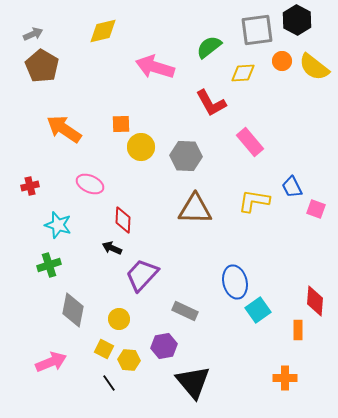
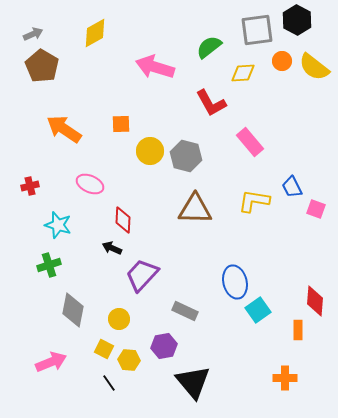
yellow diamond at (103, 31): moved 8 px left, 2 px down; rotated 16 degrees counterclockwise
yellow circle at (141, 147): moved 9 px right, 4 px down
gray hexagon at (186, 156): rotated 12 degrees clockwise
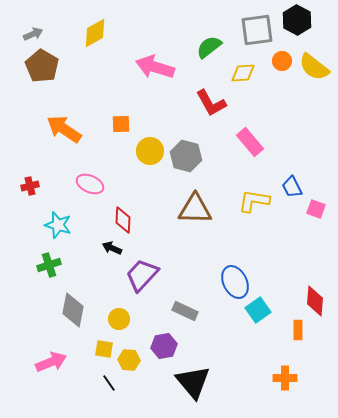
blue ellipse at (235, 282): rotated 12 degrees counterclockwise
yellow square at (104, 349): rotated 18 degrees counterclockwise
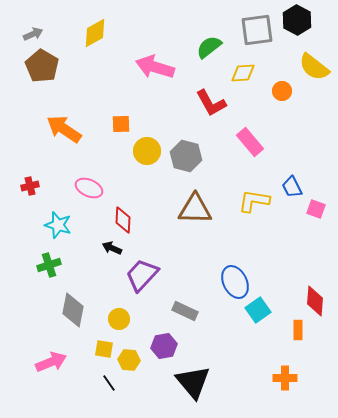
orange circle at (282, 61): moved 30 px down
yellow circle at (150, 151): moved 3 px left
pink ellipse at (90, 184): moved 1 px left, 4 px down
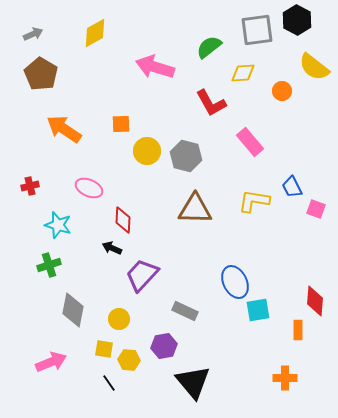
brown pentagon at (42, 66): moved 1 px left, 8 px down
cyan square at (258, 310): rotated 25 degrees clockwise
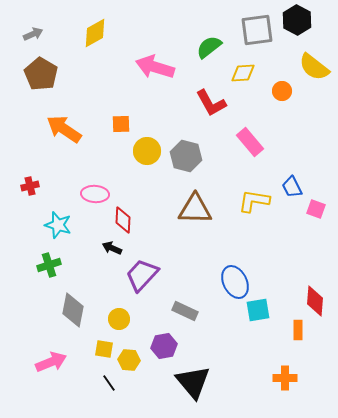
pink ellipse at (89, 188): moved 6 px right, 6 px down; rotated 20 degrees counterclockwise
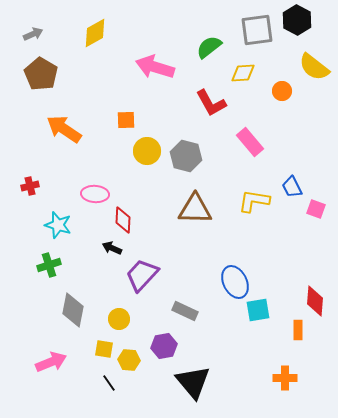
orange square at (121, 124): moved 5 px right, 4 px up
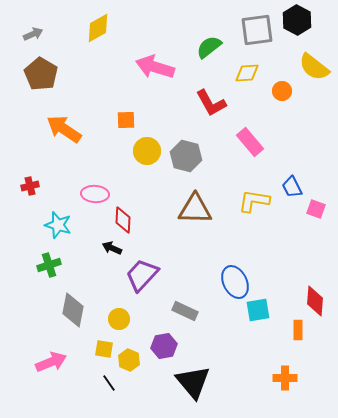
yellow diamond at (95, 33): moved 3 px right, 5 px up
yellow diamond at (243, 73): moved 4 px right
yellow hexagon at (129, 360): rotated 20 degrees clockwise
